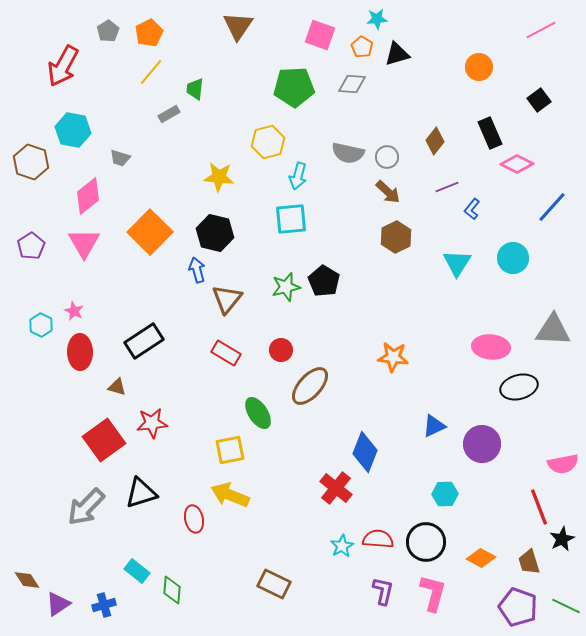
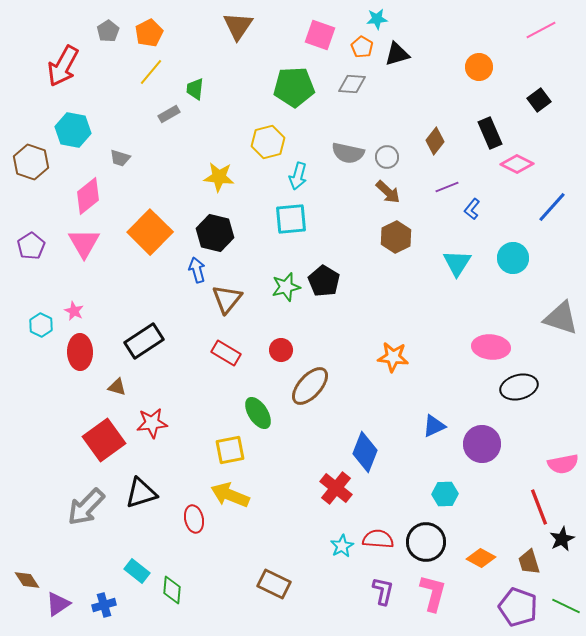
gray triangle at (553, 330): moved 8 px right, 12 px up; rotated 15 degrees clockwise
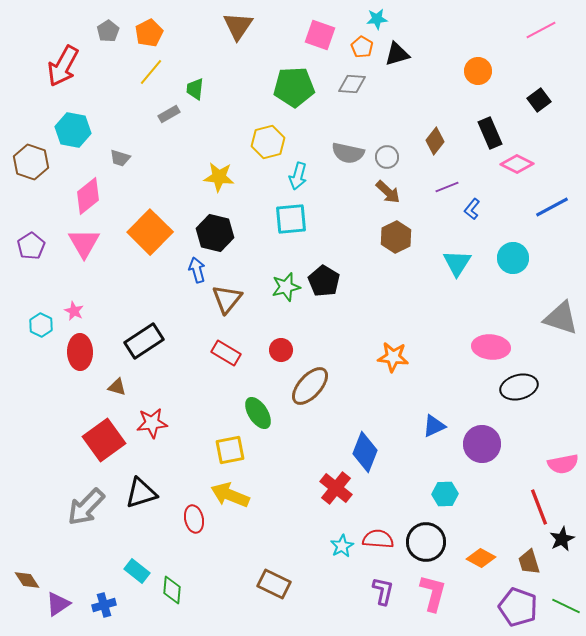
orange circle at (479, 67): moved 1 px left, 4 px down
blue line at (552, 207): rotated 20 degrees clockwise
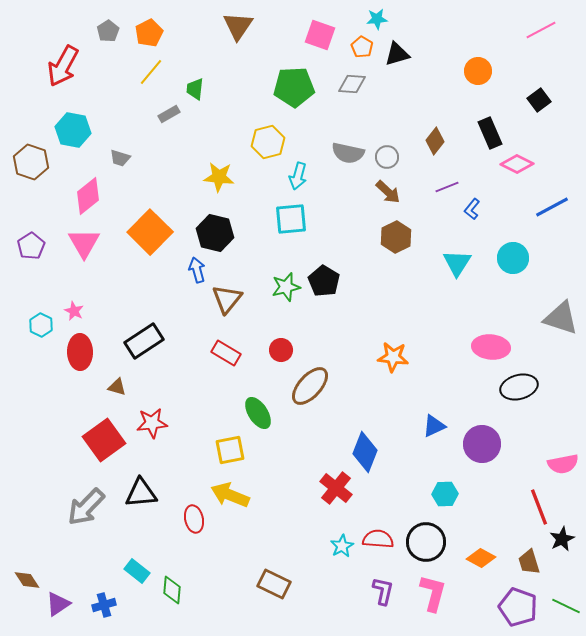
black triangle at (141, 493): rotated 12 degrees clockwise
